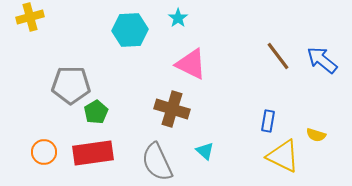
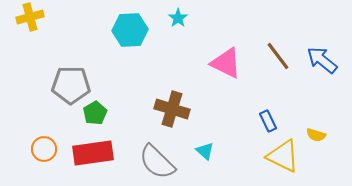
pink triangle: moved 35 px right, 1 px up
green pentagon: moved 1 px left, 1 px down
blue rectangle: rotated 35 degrees counterclockwise
orange circle: moved 3 px up
gray semicircle: rotated 21 degrees counterclockwise
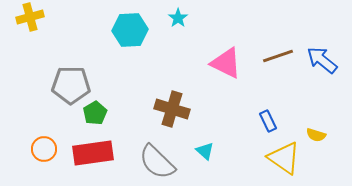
brown line: rotated 72 degrees counterclockwise
yellow triangle: moved 1 px right, 2 px down; rotated 9 degrees clockwise
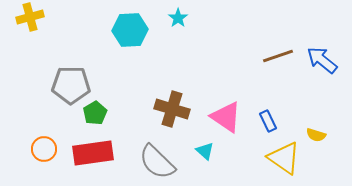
pink triangle: moved 54 px down; rotated 8 degrees clockwise
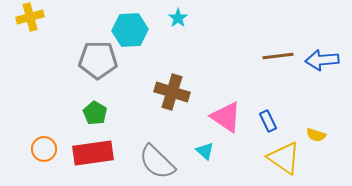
brown line: rotated 12 degrees clockwise
blue arrow: rotated 44 degrees counterclockwise
gray pentagon: moved 27 px right, 25 px up
brown cross: moved 17 px up
green pentagon: rotated 10 degrees counterclockwise
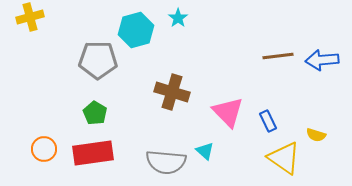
cyan hexagon: moved 6 px right; rotated 12 degrees counterclockwise
pink triangle: moved 2 px right, 5 px up; rotated 12 degrees clockwise
gray semicircle: moved 9 px right; rotated 39 degrees counterclockwise
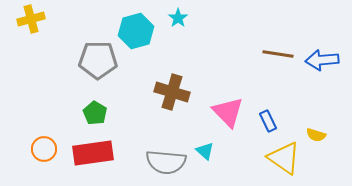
yellow cross: moved 1 px right, 2 px down
cyan hexagon: moved 1 px down
brown line: moved 2 px up; rotated 16 degrees clockwise
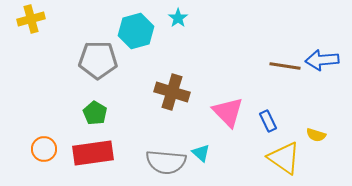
brown line: moved 7 px right, 12 px down
cyan triangle: moved 4 px left, 2 px down
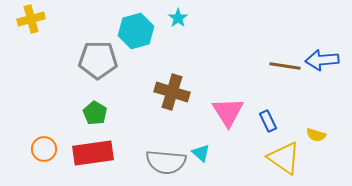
pink triangle: rotated 12 degrees clockwise
